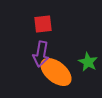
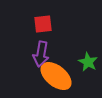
orange ellipse: moved 4 px down
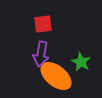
green star: moved 7 px left
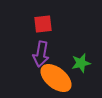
green star: moved 1 px down; rotated 30 degrees clockwise
orange ellipse: moved 2 px down
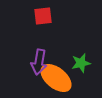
red square: moved 8 px up
purple arrow: moved 2 px left, 8 px down
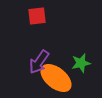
red square: moved 6 px left
purple arrow: rotated 25 degrees clockwise
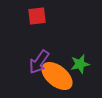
green star: moved 1 px left, 1 px down
orange ellipse: moved 1 px right, 2 px up
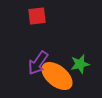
purple arrow: moved 1 px left, 1 px down
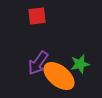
orange ellipse: moved 2 px right
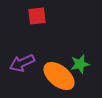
purple arrow: moved 16 px left; rotated 30 degrees clockwise
